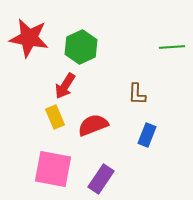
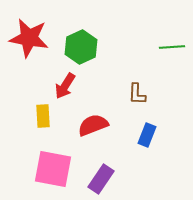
yellow rectangle: moved 12 px left, 1 px up; rotated 20 degrees clockwise
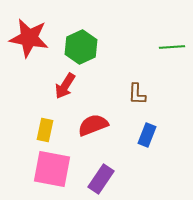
yellow rectangle: moved 2 px right, 14 px down; rotated 15 degrees clockwise
pink square: moved 1 px left
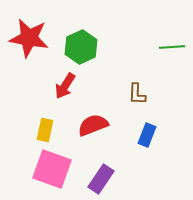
pink square: rotated 9 degrees clockwise
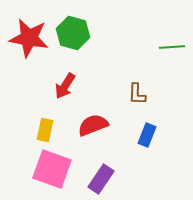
green hexagon: moved 8 px left, 14 px up; rotated 20 degrees counterclockwise
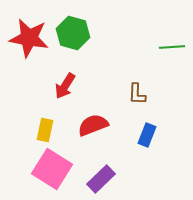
pink square: rotated 12 degrees clockwise
purple rectangle: rotated 12 degrees clockwise
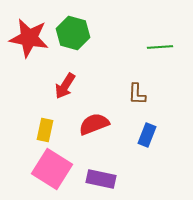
green line: moved 12 px left
red semicircle: moved 1 px right, 1 px up
purple rectangle: rotated 56 degrees clockwise
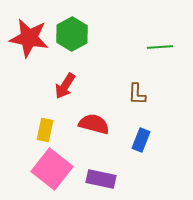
green hexagon: moved 1 px left, 1 px down; rotated 16 degrees clockwise
red semicircle: rotated 36 degrees clockwise
blue rectangle: moved 6 px left, 5 px down
pink square: rotated 6 degrees clockwise
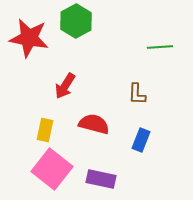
green hexagon: moved 4 px right, 13 px up
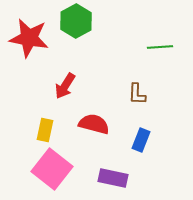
purple rectangle: moved 12 px right, 1 px up
